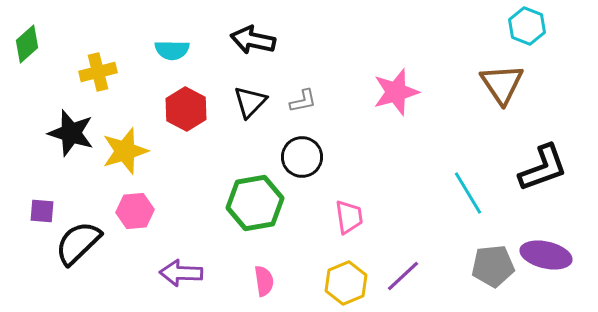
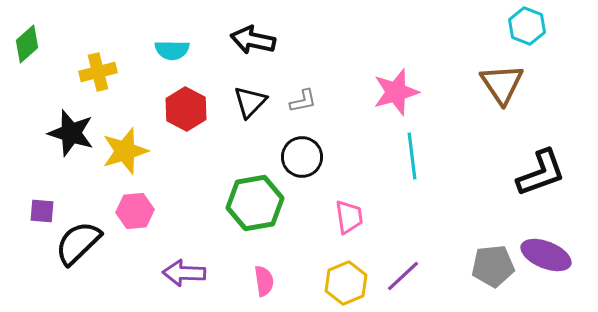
black L-shape: moved 2 px left, 5 px down
cyan line: moved 56 px left, 37 px up; rotated 24 degrees clockwise
purple ellipse: rotated 9 degrees clockwise
purple arrow: moved 3 px right
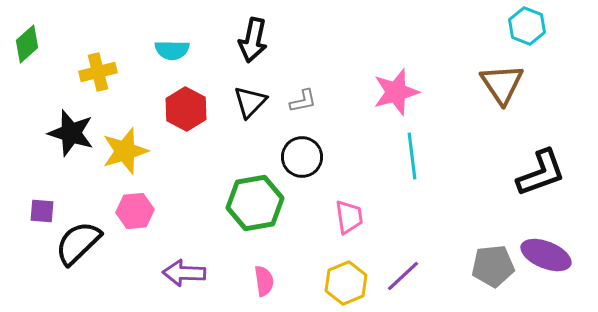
black arrow: rotated 90 degrees counterclockwise
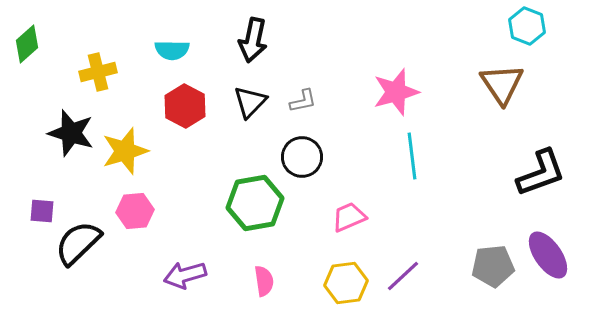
red hexagon: moved 1 px left, 3 px up
pink trapezoid: rotated 105 degrees counterclockwise
purple ellipse: moved 2 px right; rotated 33 degrees clockwise
purple arrow: moved 1 px right, 2 px down; rotated 18 degrees counterclockwise
yellow hexagon: rotated 15 degrees clockwise
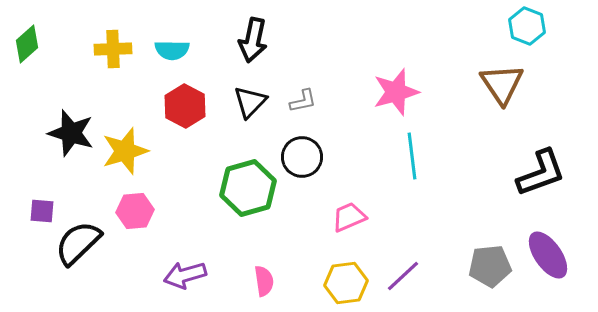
yellow cross: moved 15 px right, 23 px up; rotated 12 degrees clockwise
green hexagon: moved 7 px left, 15 px up; rotated 6 degrees counterclockwise
gray pentagon: moved 3 px left
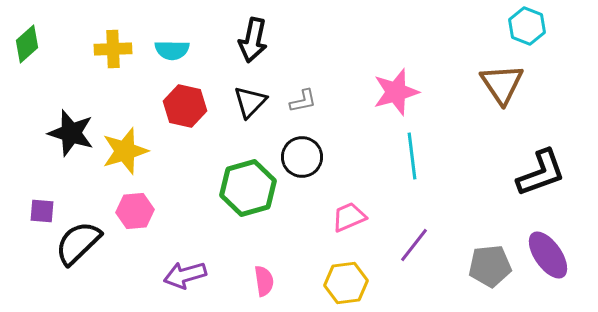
red hexagon: rotated 15 degrees counterclockwise
purple line: moved 11 px right, 31 px up; rotated 9 degrees counterclockwise
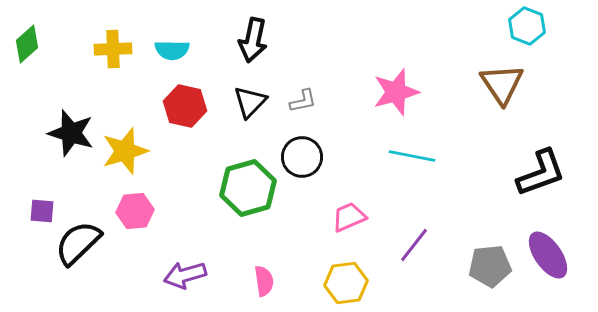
cyan line: rotated 72 degrees counterclockwise
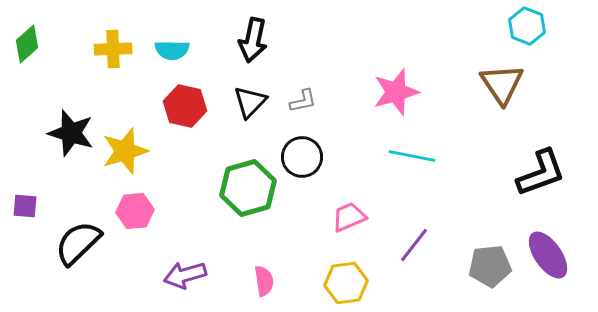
purple square: moved 17 px left, 5 px up
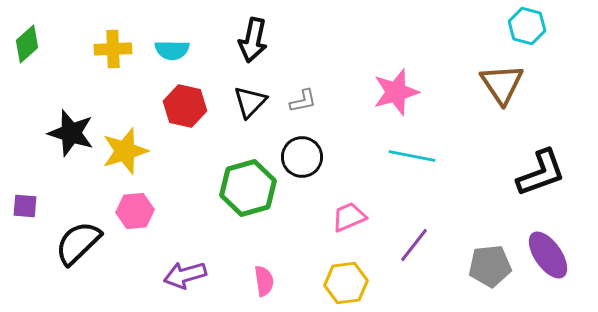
cyan hexagon: rotated 6 degrees counterclockwise
